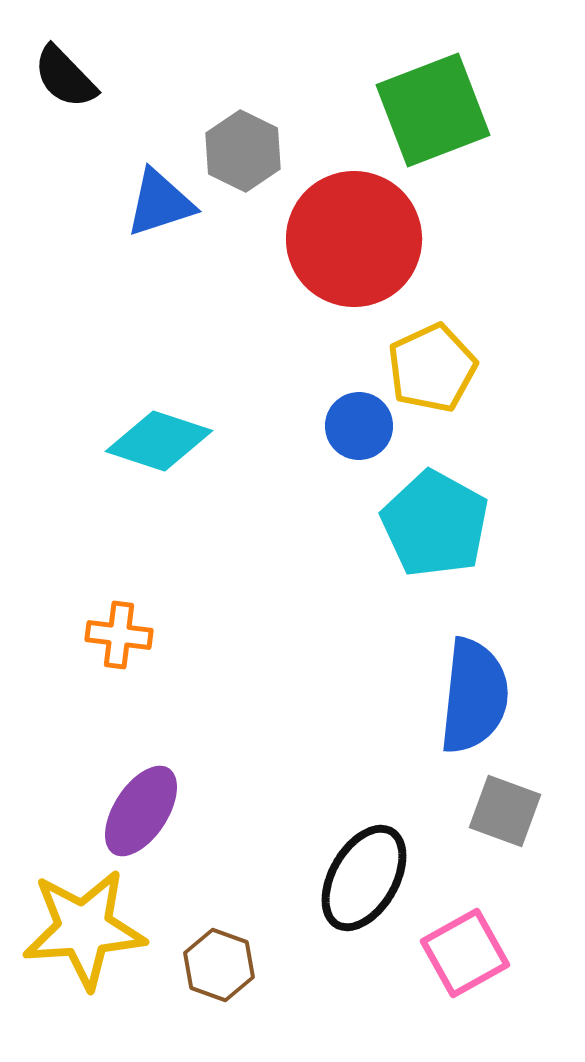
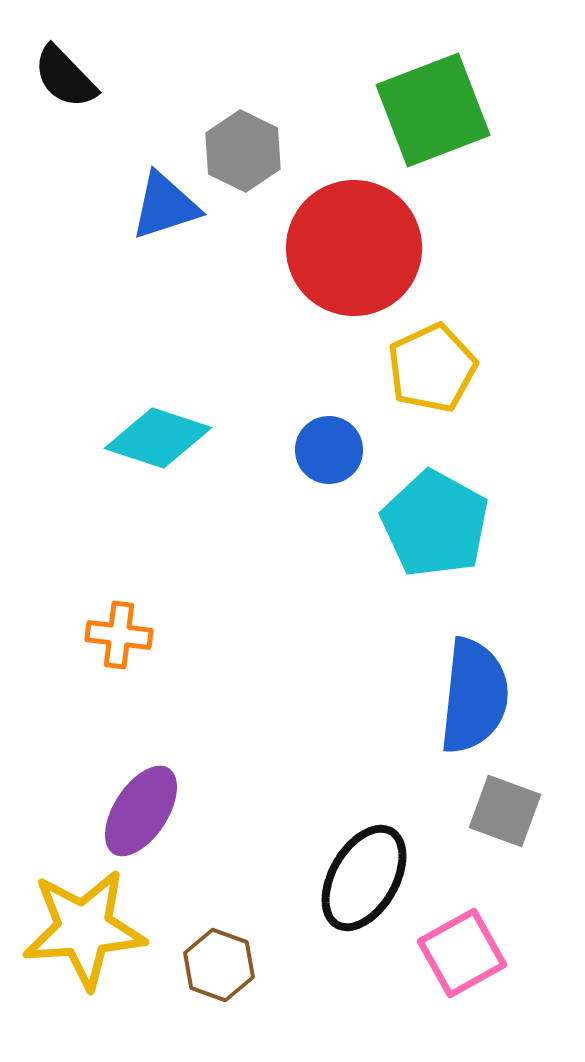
blue triangle: moved 5 px right, 3 px down
red circle: moved 9 px down
blue circle: moved 30 px left, 24 px down
cyan diamond: moved 1 px left, 3 px up
pink square: moved 3 px left
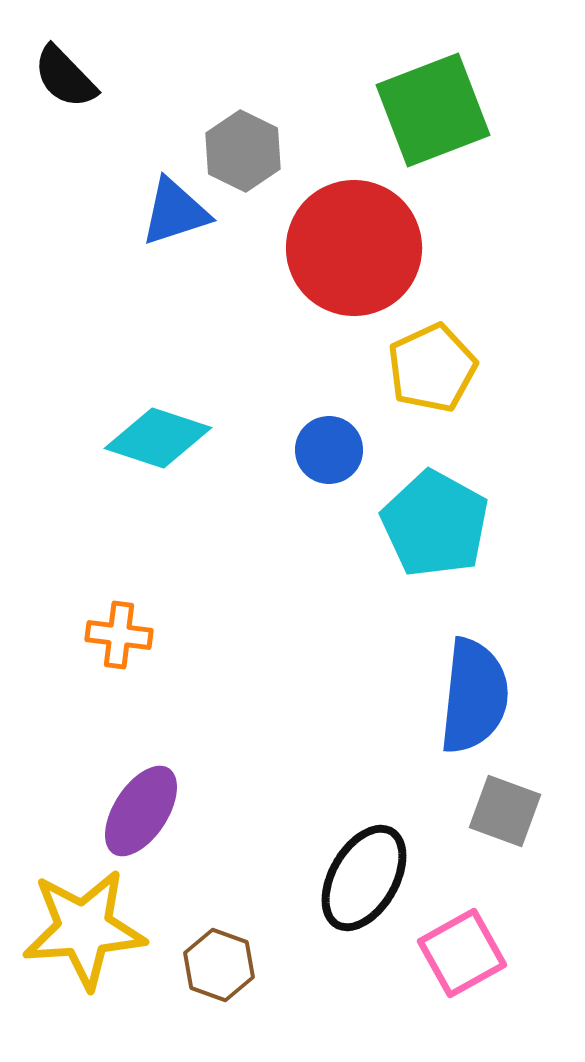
blue triangle: moved 10 px right, 6 px down
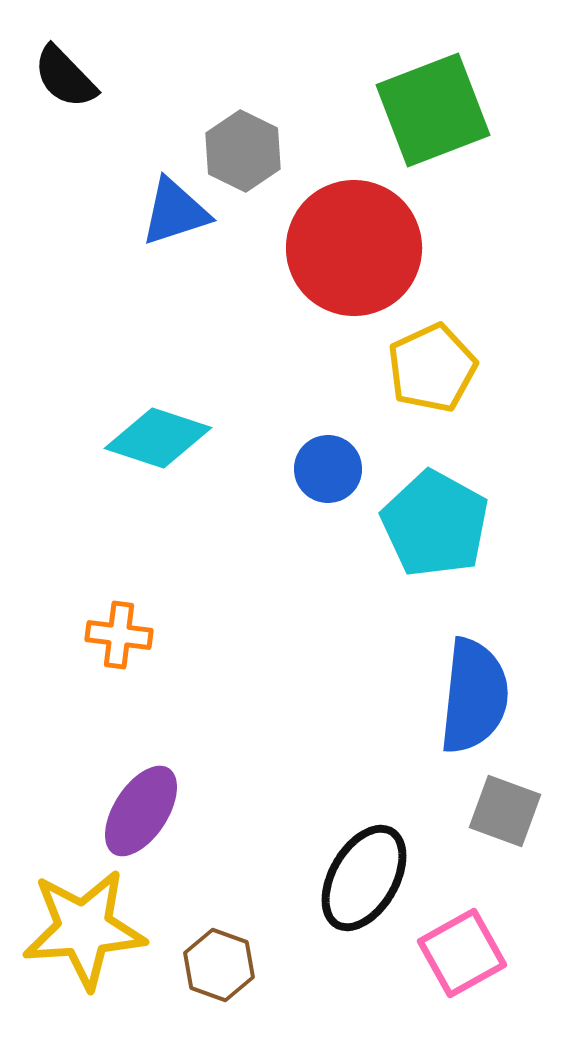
blue circle: moved 1 px left, 19 px down
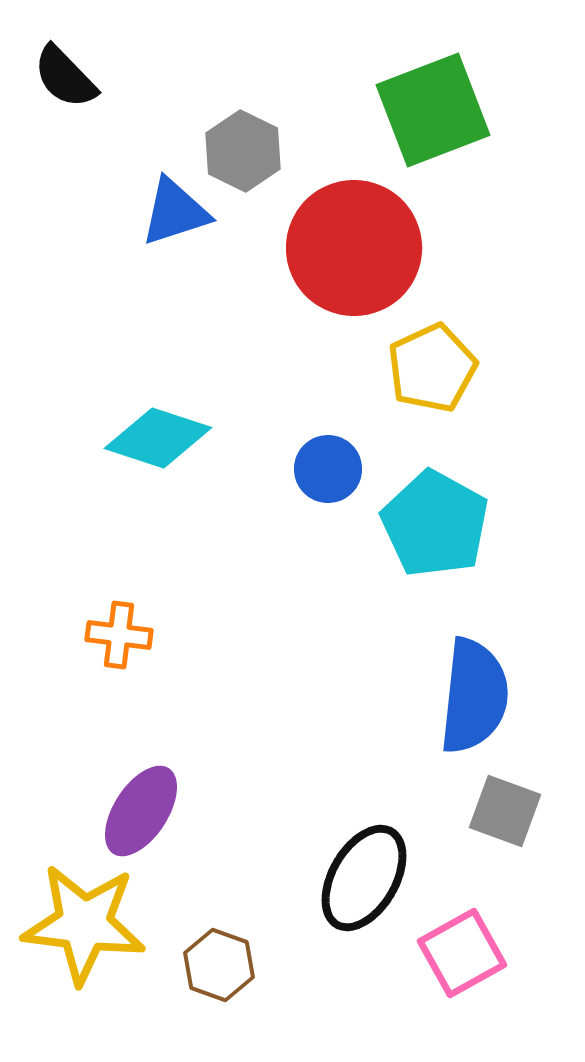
yellow star: moved 5 px up; rotated 11 degrees clockwise
